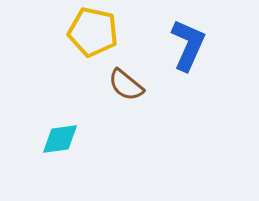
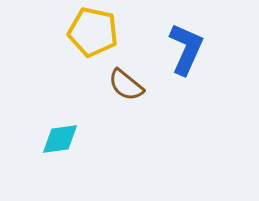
blue L-shape: moved 2 px left, 4 px down
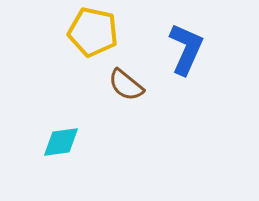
cyan diamond: moved 1 px right, 3 px down
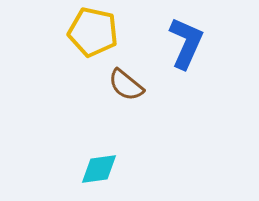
blue L-shape: moved 6 px up
cyan diamond: moved 38 px right, 27 px down
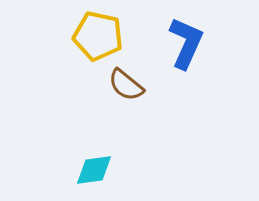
yellow pentagon: moved 5 px right, 4 px down
cyan diamond: moved 5 px left, 1 px down
